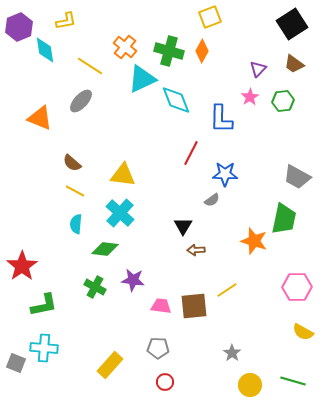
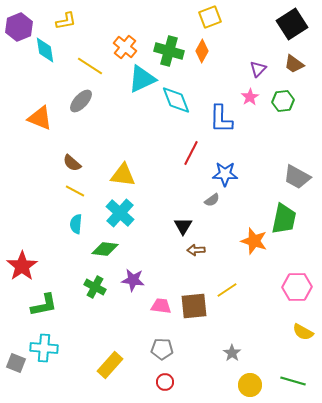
gray pentagon at (158, 348): moved 4 px right, 1 px down
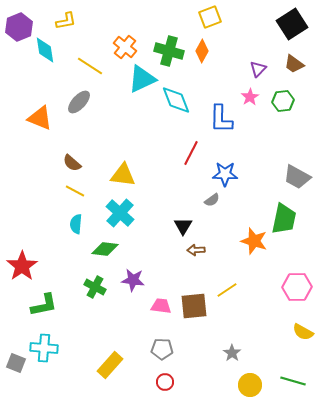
gray ellipse at (81, 101): moved 2 px left, 1 px down
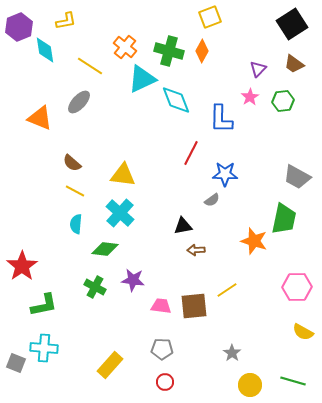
black triangle at (183, 226): rotated 48 degrees clockwise
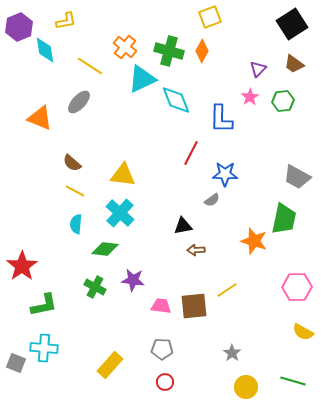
yellow circle at (250, 385): moved 4 px left, 2 px down
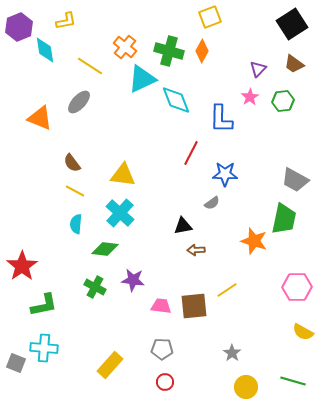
brown semicircle at (72, 163): rotated 12 degrees clockwise
gray trapezoid at (297, 177): moved 2 px left, 3 px down
gray semicircle at (212, 200): moved 3 px down
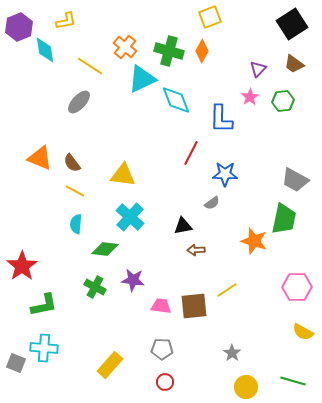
orange triangle at (40, 118): moved 40 px down
cyan cross at (120, 213): moved 10 px right, 4 px down
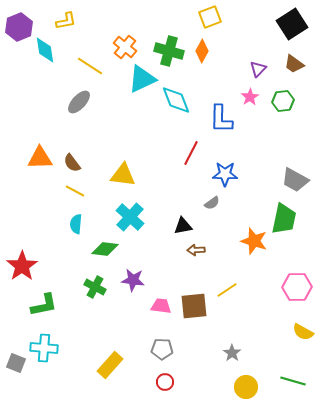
orange triangle at (40, 158): rotated 24 degrees counterclockwise
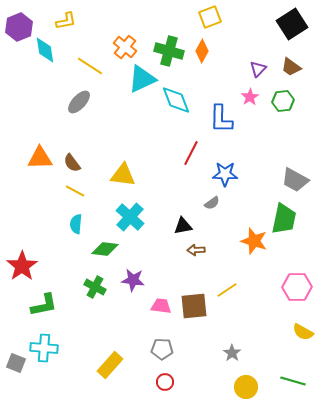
brown trapezoid at (294, 64): moved 3 px left, 3 px down
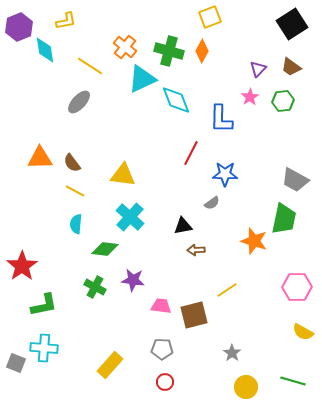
brown square at (194, 306): moved 9 px down; rotated 8 degrees counterclockwise
